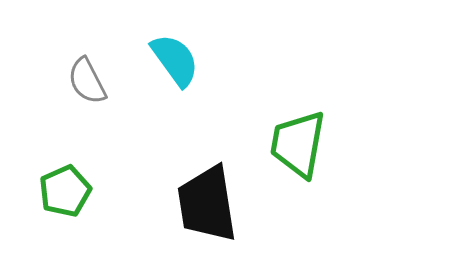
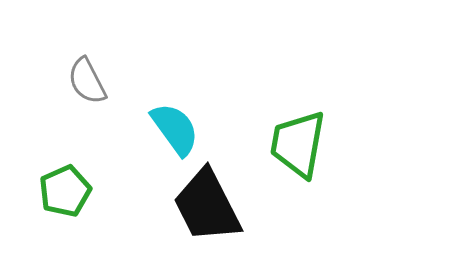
cyan semicircle: moved 69 px down
black trapezoid: moved 2 px down; rotated 18 degrees counterclockwise
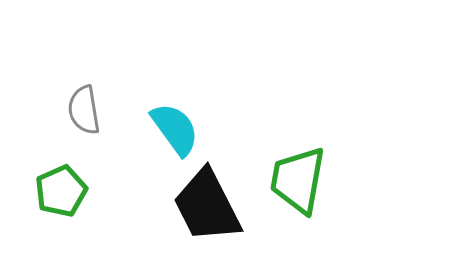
gray semicircle: moved 3 px left, 29 px down; rotated 18 degrees clockwise
green trapezoid: moved 36 px down
green pentagon: moved 4 px left
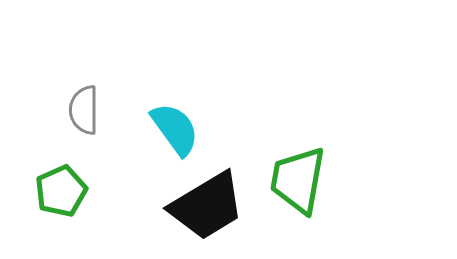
gray semicircle: rotated 9 degrees clockwise
black trapezoid: rotated 94 degrees counterclockwise
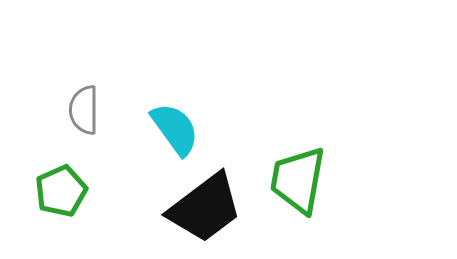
black trapezoid: moved 2 px left, 2 px down; rotated 6 degrees counterclockwise
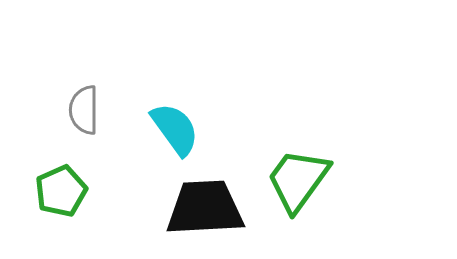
green trapezoid: rotated 26 degrees clockwise
black trapezoid: rotated 146 degrees counterclockwise
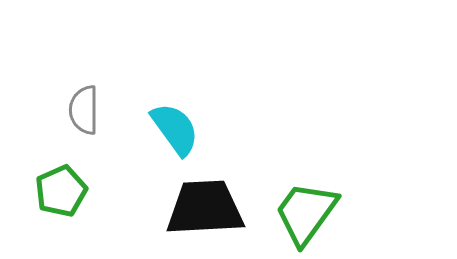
green trapezoid: moved 8 px right, 33 px down
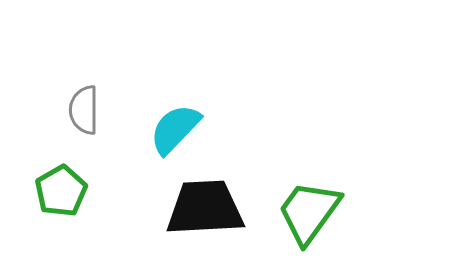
cyan semicircle: rotated 100 degrees counterclockwise
green pentagon: rotated 6 degrees counterclockwise
green trapezoid: moved 3 px right, 1 px up
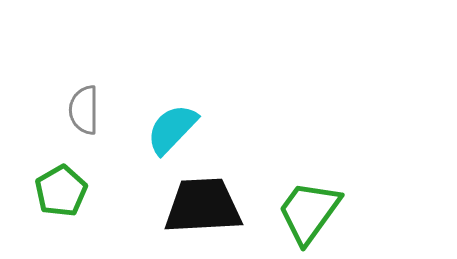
cyan semicircle: moved 3 px left
black trapezoid: moved 2 px left, 2 px up
